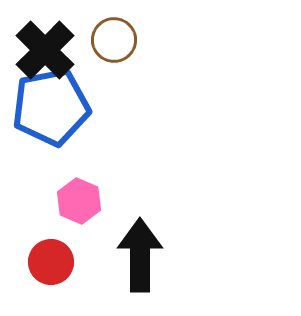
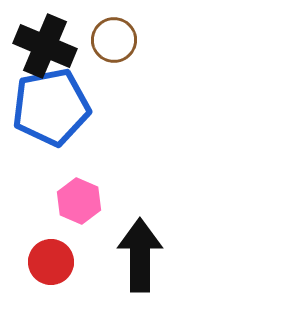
black cross: moved 4 px up; rotated 22 degrees counterclockwise
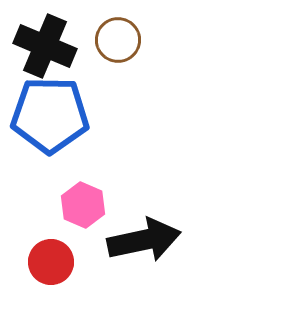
brown circle: moved 4 px right
blue pentagon: moved 1 px left, 8 px down; rotated 12 degrees clockwise
pink hexagon: moved 4 px right, 4 px down
black arrow: moved 4 px right, 15 px up; rotated 78 degrees clockwise
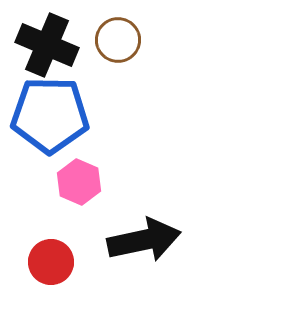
black cross: moved 2 px right, 1 px up
pink hexagon: moved 4 px left, 23 px up
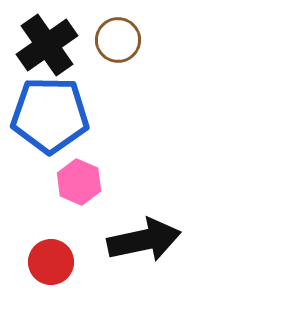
black cross: rotated 32 degrees clockwise
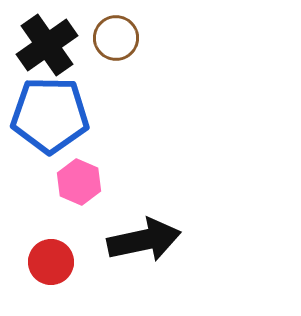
brown circle: moved 2 px left, 2 px up
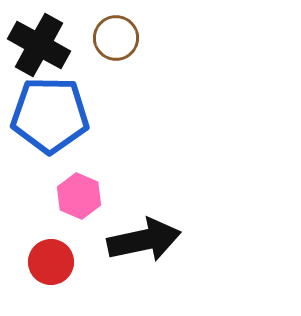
black cross: moved 8 px left; rotated 26 degrees counterclockwise
pink hexagon: moved 14 px down
